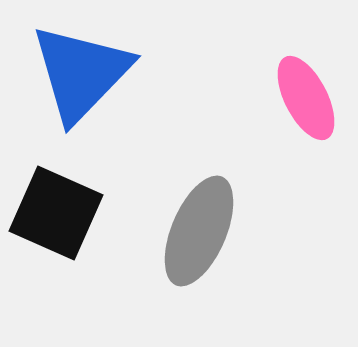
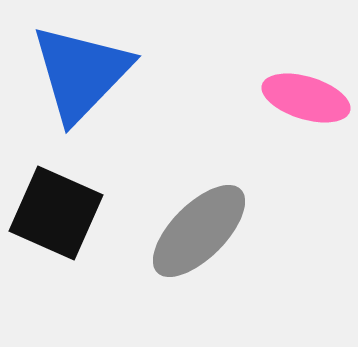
pink ellipse: rotated 46 degrees counterclockwise
gray ellipse: rotated 22 degrees clockwise
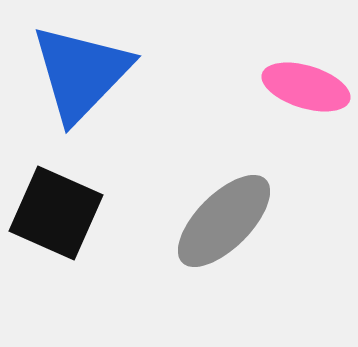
pink ellipse: moved 11 px up
gray ellipse: moved 25 px right, 10 px up
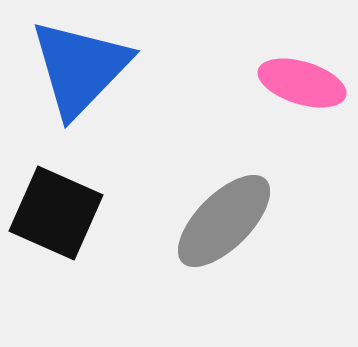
blue triangle: moved 1 px left, 5 px up
pink ellipse: moved 4 px left, 4 px up
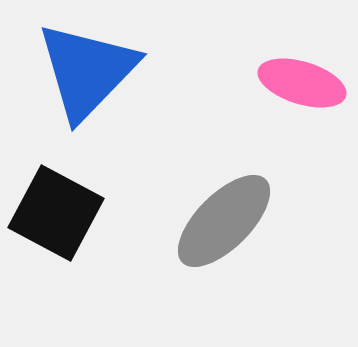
blue triangle: moved 7 px right, 3 px down
black square: rotated 4 degrees clockwise
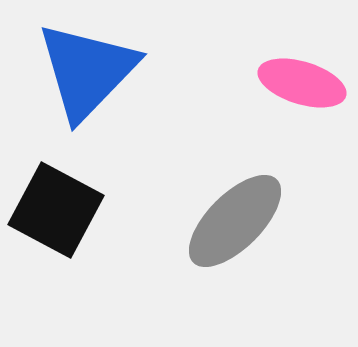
black square: moved 3 px up
gray ellipse: moved 11 px right
